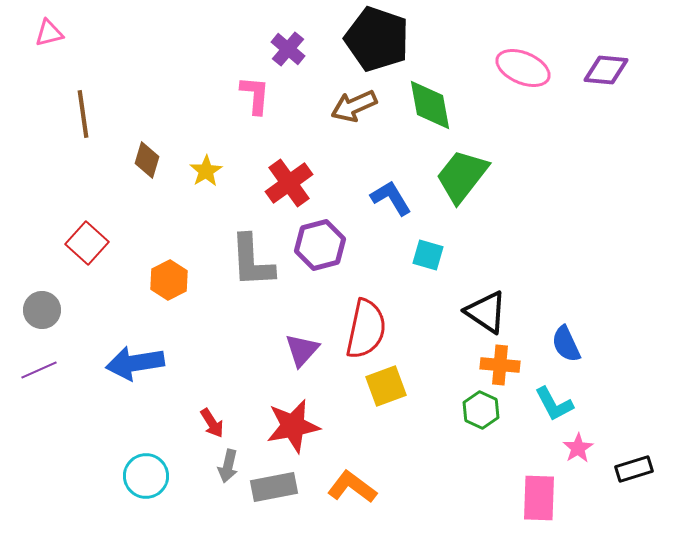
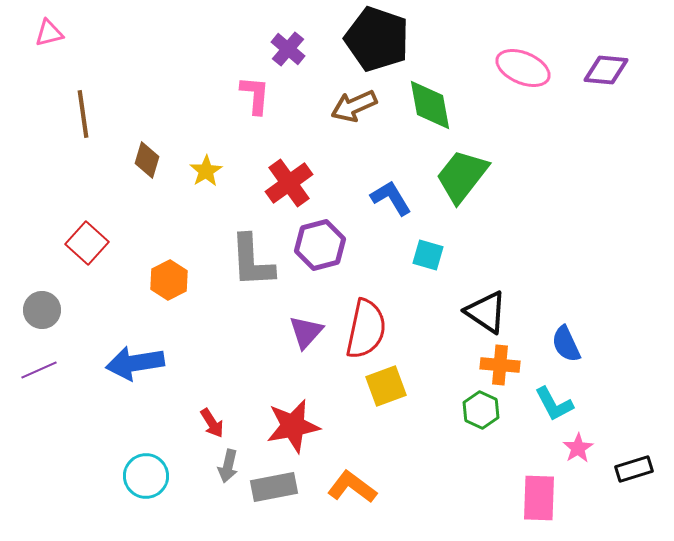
purple triangle: moved 4 px right, 18 px up
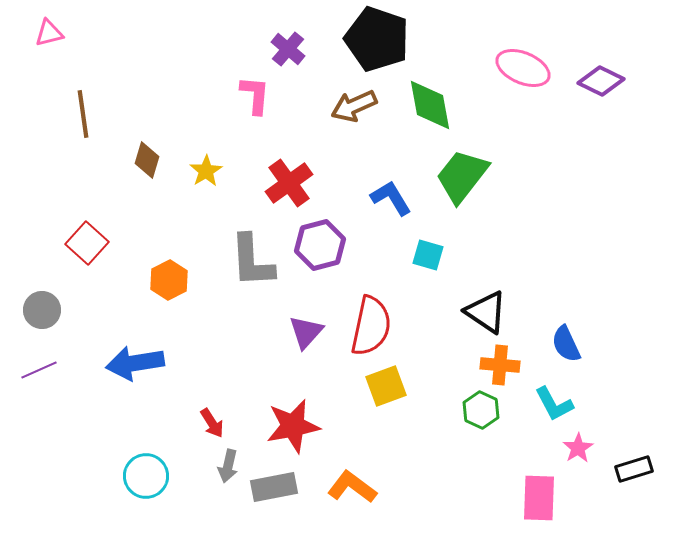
purple diamond: moved 5 px left, 11 px down; rotated 21 degrees clockwise
red semicircle: moved 5 px right, 3 px up
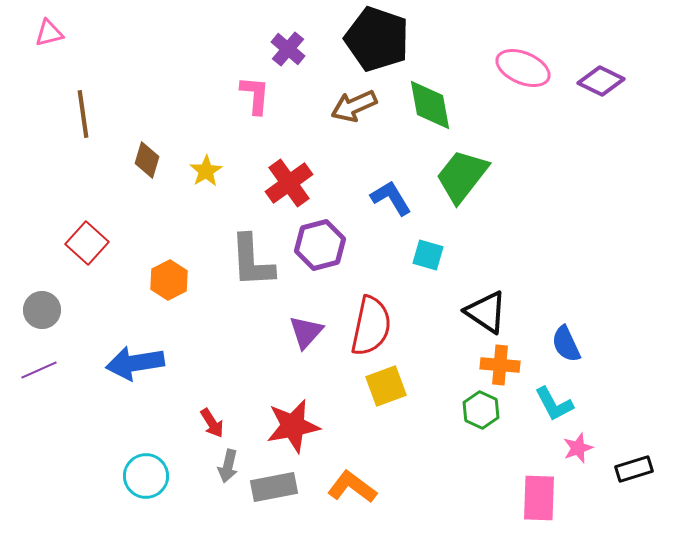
pink star: rotated 12 degrees clockwise
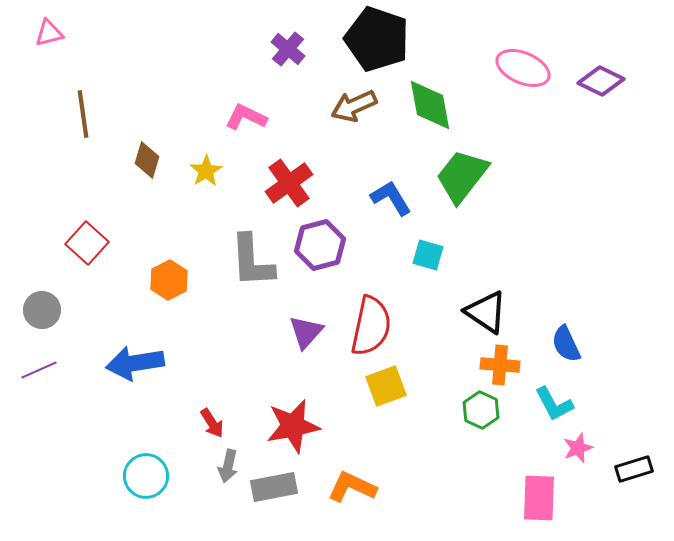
pink L-shape: moved 9 px left, 22 px down; rotated 69 degrees counterclockwise
orange L-shape: rotated 12 degrees counterclockwise
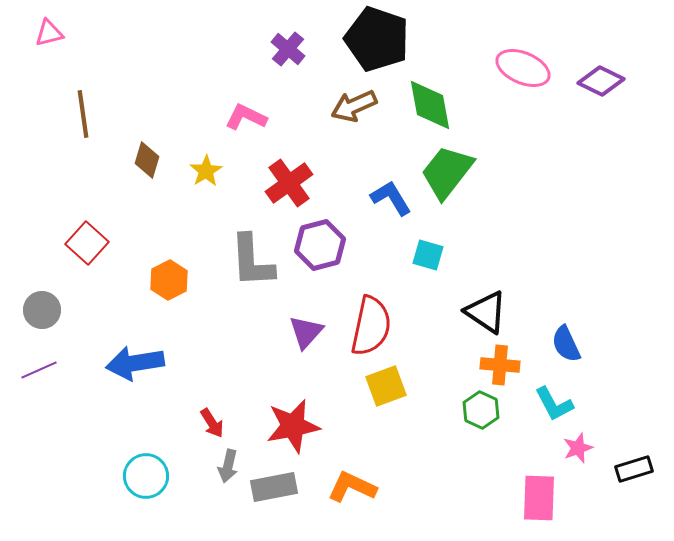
green trapezoid: moved 15 px left, 4 px up
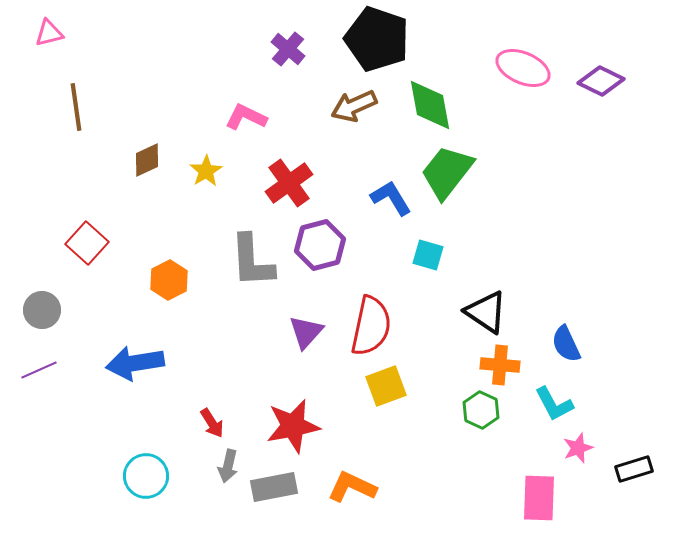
brown line: moved 7 px left, 7 px up
brown diamond: rotated 48 degrees clockwise
